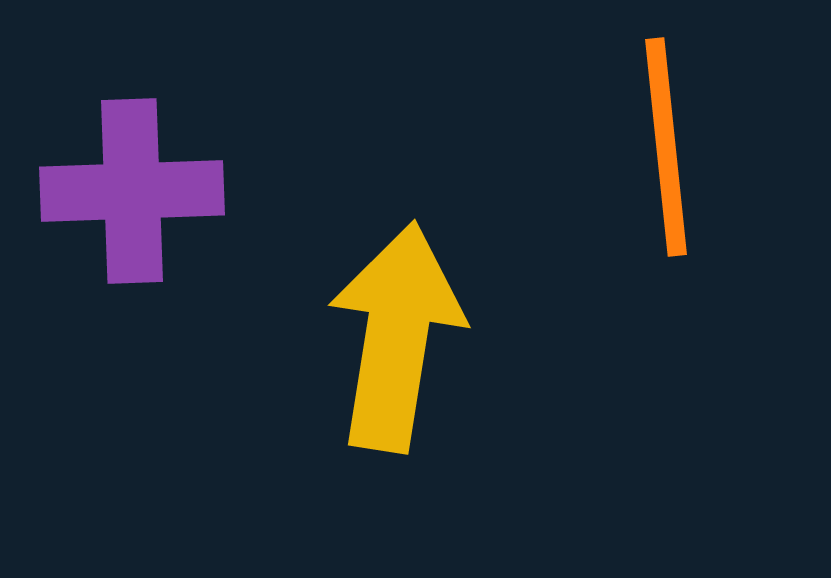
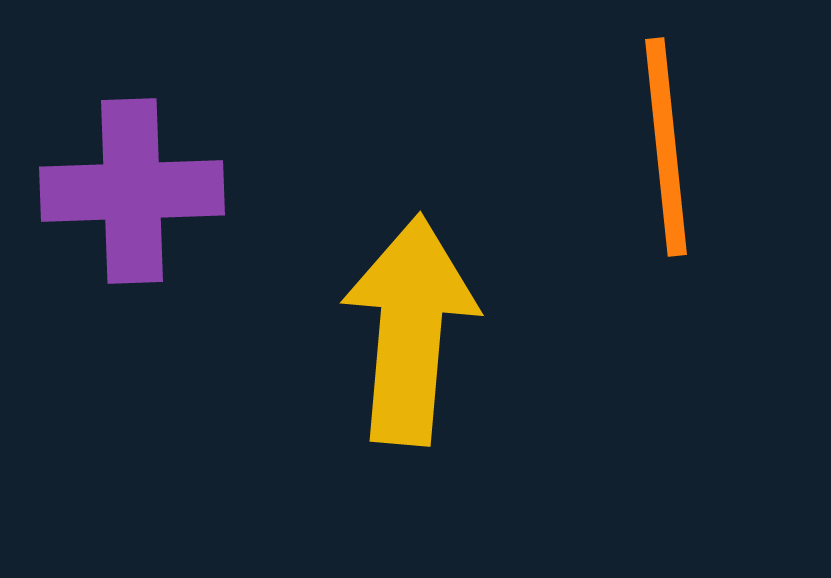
yellow arrow: moved 14 px right, 7 px up; rotated 4 degrees counterclockwise
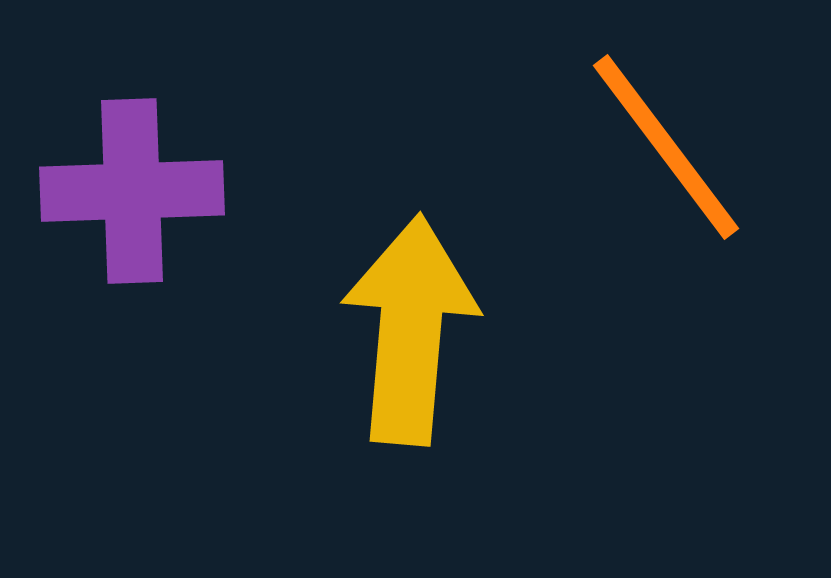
orange line: rotated 31 degrees counterclockwise
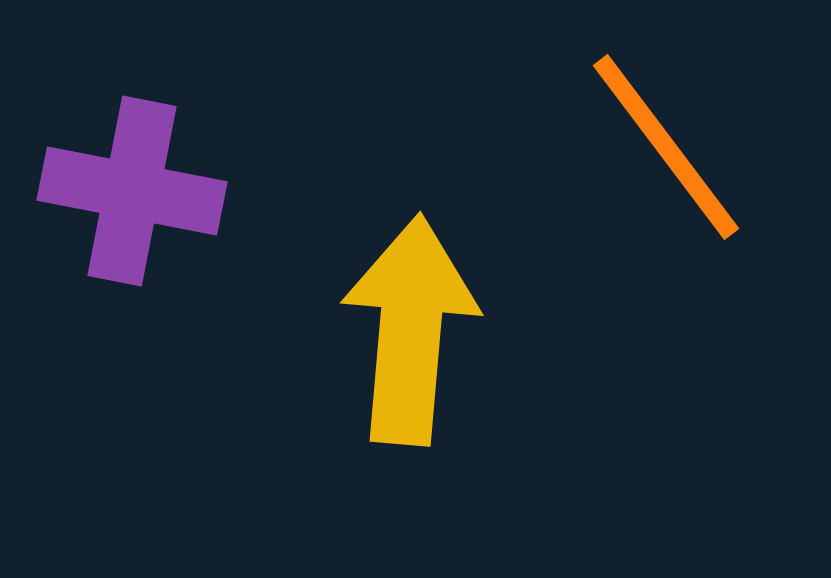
purple cross: rotated 13 degrees clockwise
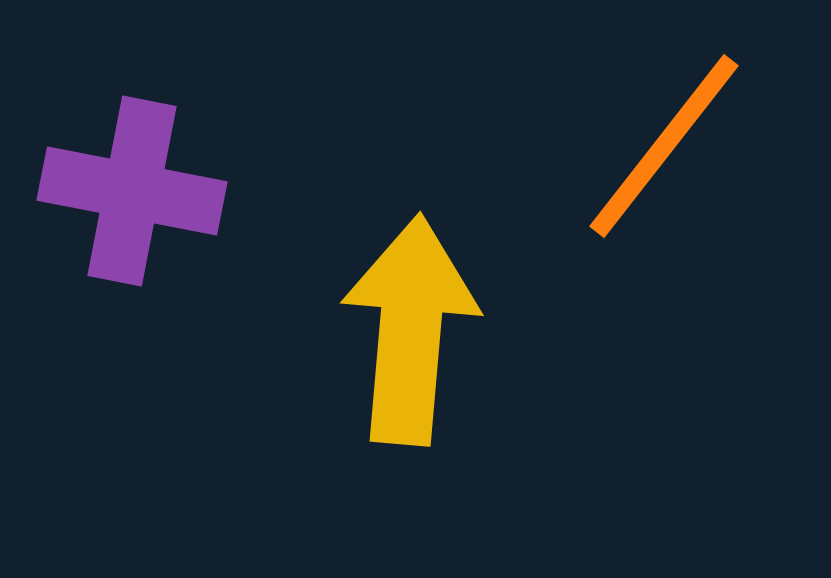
orange line: moved 2 px left, 1 px up; rotated 75 degrees clockwise
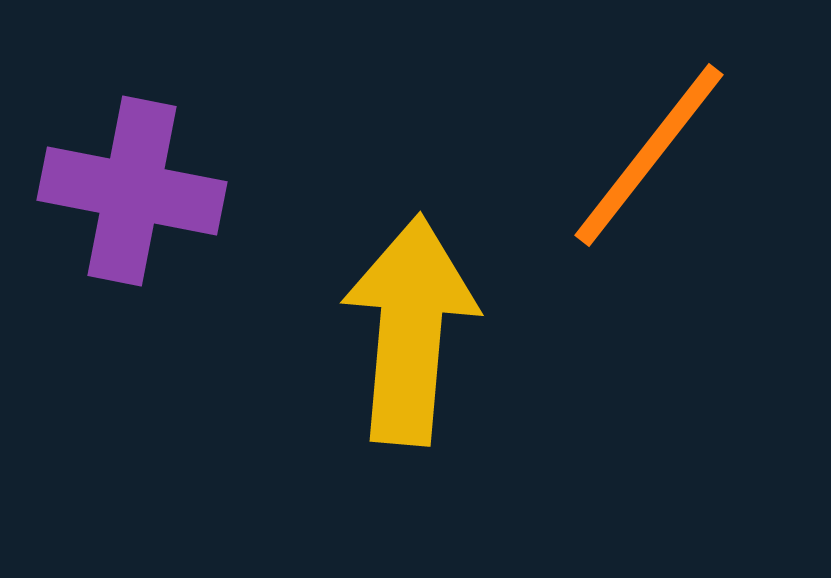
orange line: moved 15 px left, 9 px down
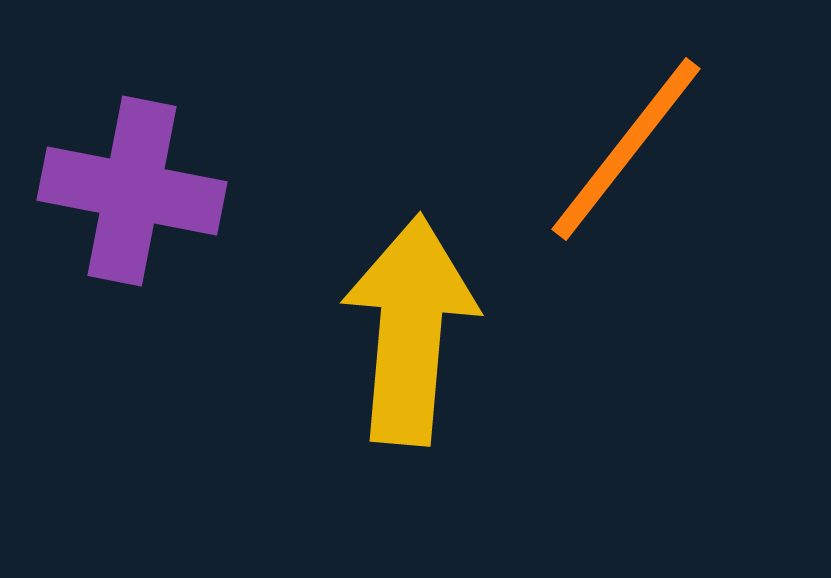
orange line: moved 23 px left, 6 px up
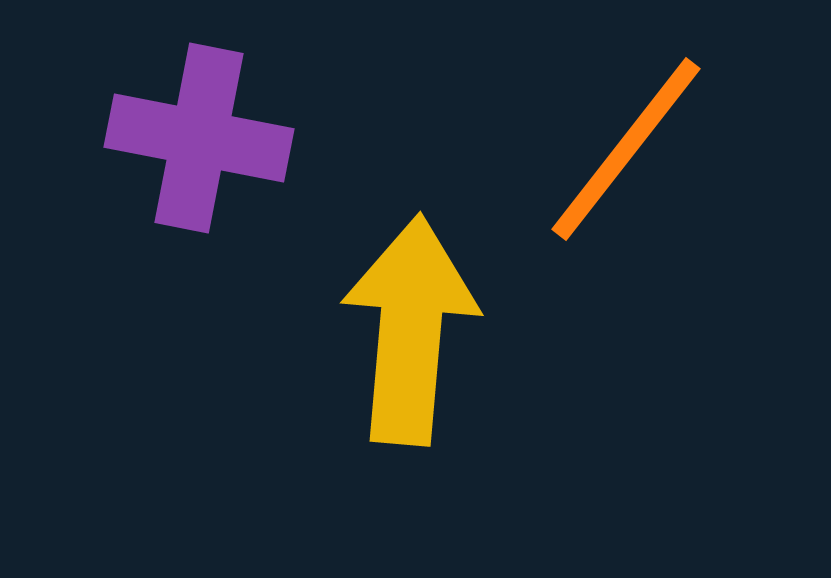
purple cross: moved 67 px right, 53 px up
